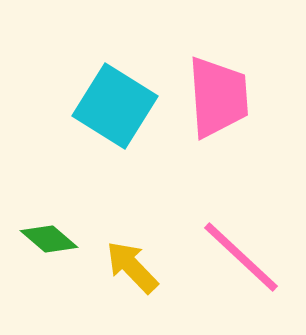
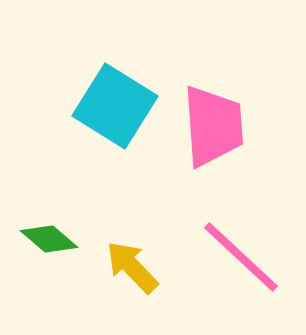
pink trapezoid: moved 5 px left, 29 px down
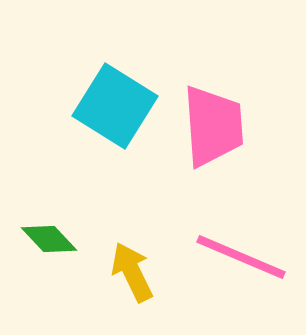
green diamond: rotated 6 degrees clockwise
pink line: rotated 20 degrees counterclockwise
yellow arrow: moved 5 px down; rotated 18 degrees clockwise
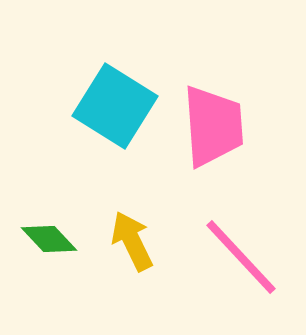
pink line: rotated 24 degrees clockwise
yellow arrow: moved 31 px up
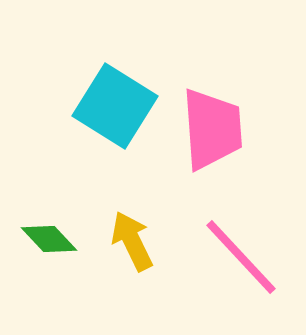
pink trapezoid: moved 1 px left, 3 px down
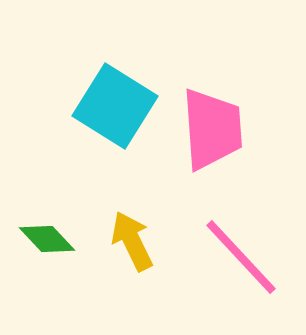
green diamond: moved 2 px left
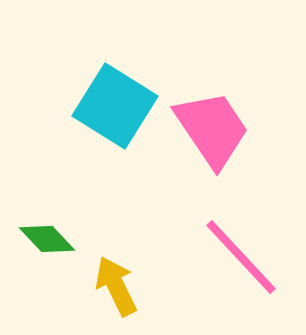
pink trapezoid: rotated 30 degrees counterclockwise
yellow arrow: moved 16 px left, 45 px down
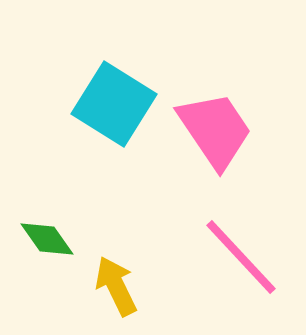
cyan square: moved 1 px left, 2 px up
pink trapezoid: moved 3 px right, 1 px down
green diamond: rotated 8 degrees clockwise
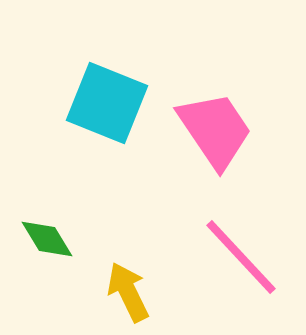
cyan square: moved 7 px left, 1 px up; rotated 10 degrees counterclockwise
green diamond: rotated 4 degrees clockwise
yellow arrow: moved 12 px right, 6 px down
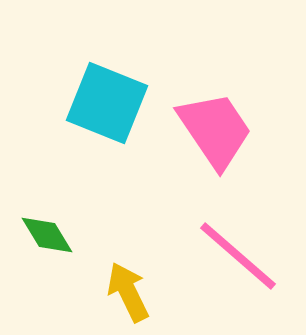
green diamond: moved 4 px up
pink line: moved 3 px left, 1 px up; rotated 6 degrees counterclockwise
